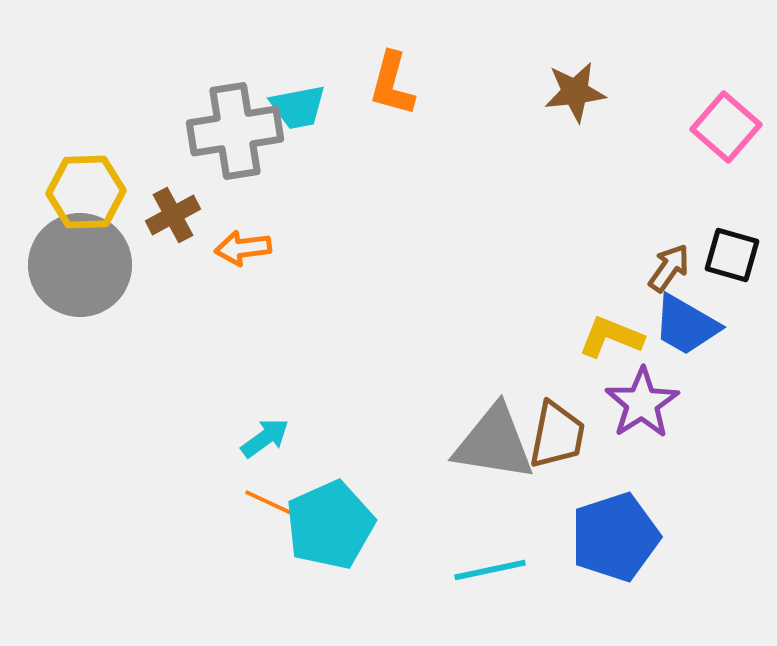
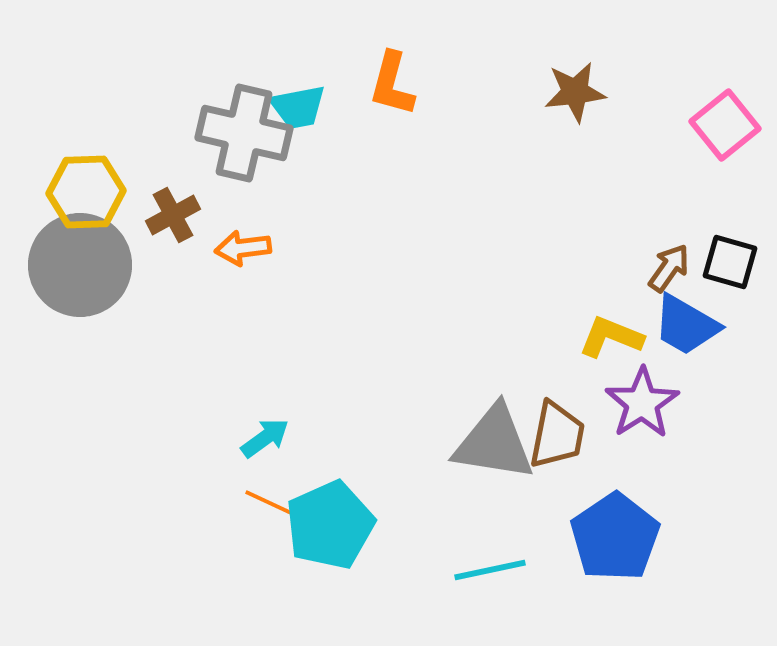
pink square: moved 1 px left, 2 px up; rotated 10 degrees clockwise
gray cross: moved 9 px right, 2 px down; rotated 22 degrees clockwise
black square: moved 2 px left, 7 px down
blue pentagon: rotated 16 degrees counterclockwise
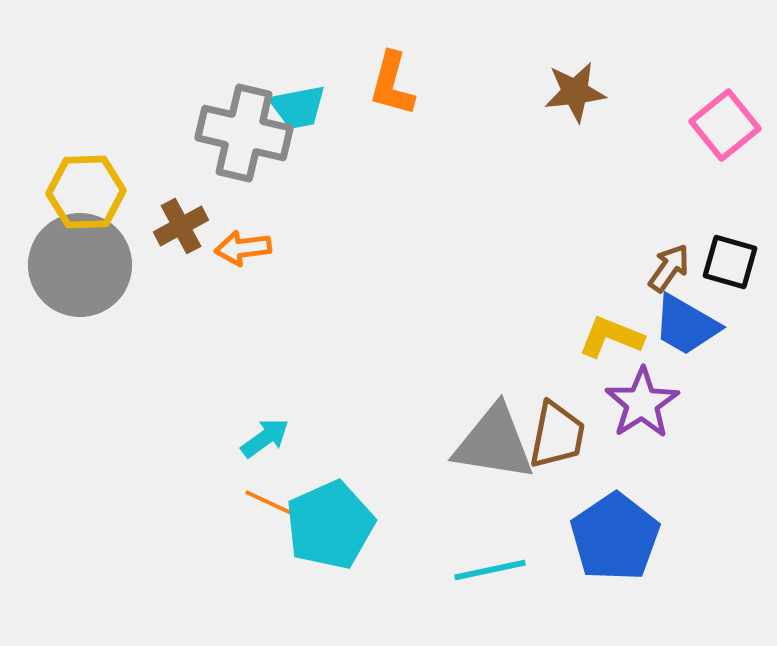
brown cross: moved 8 px right, 11 px down
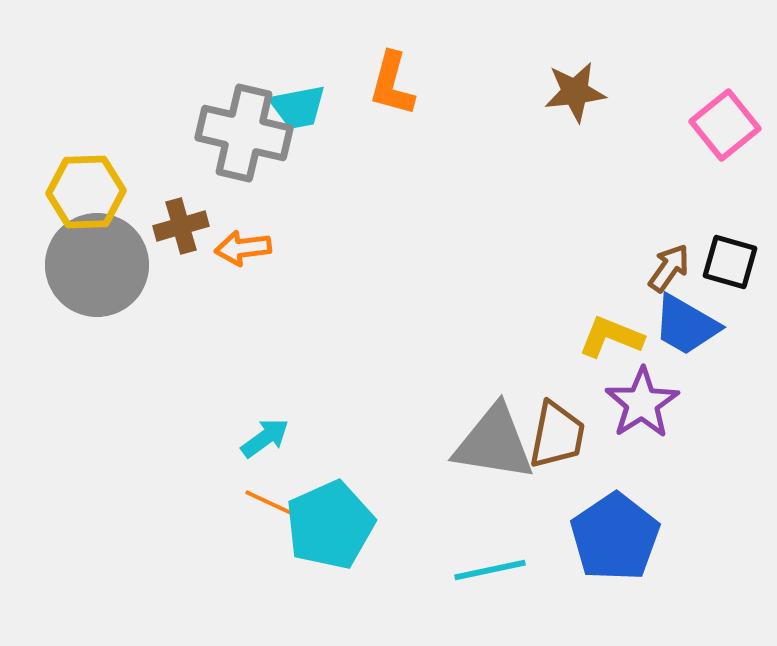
brown cross: rotated 12 degrees clockwise
gray circle: moved 17 px right
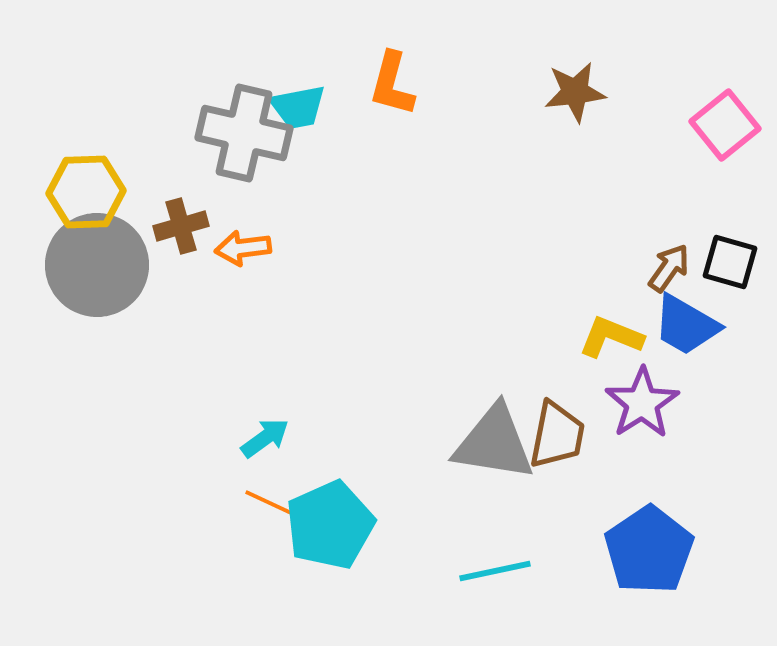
blue pentagon: moved 34 px right, 13 px down
cyan line: moved 5 px right, 1 px down
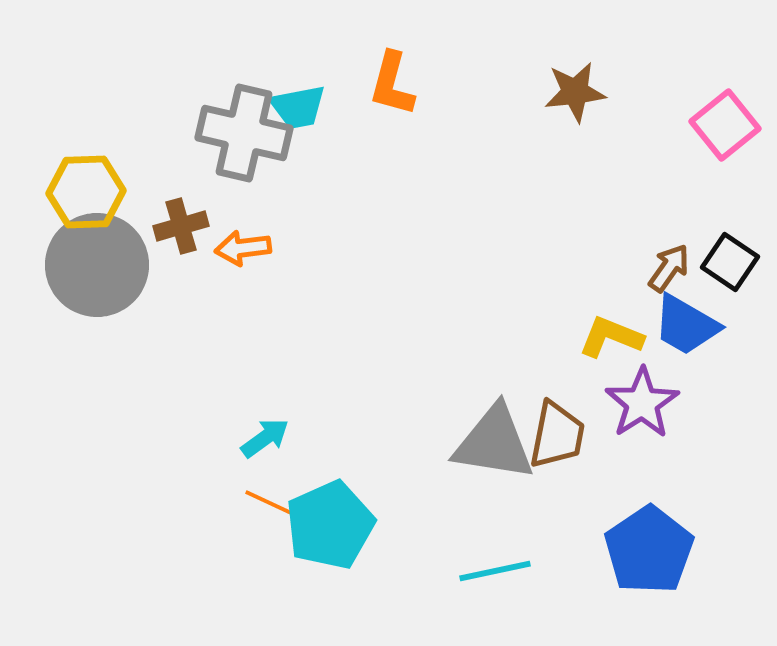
black square: rotated 18 degrees clockwise
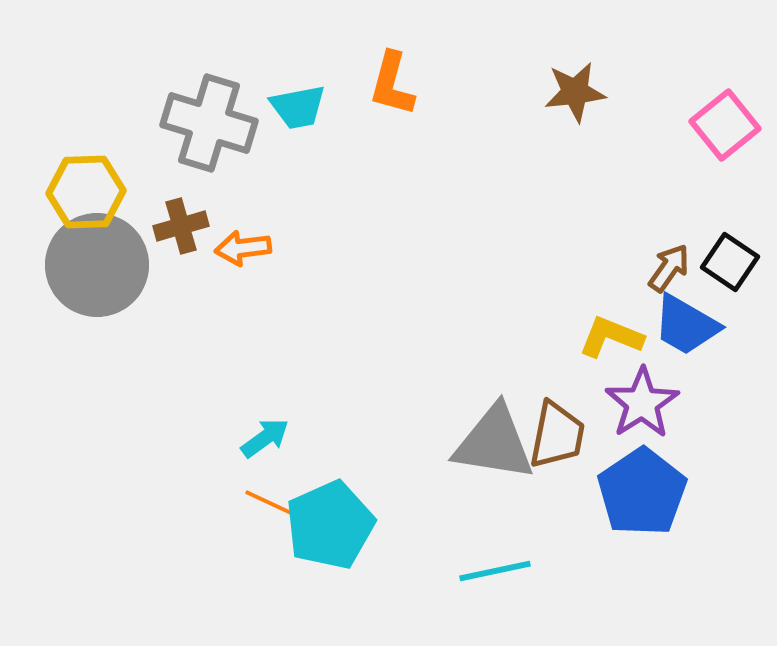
gray cross: moved 35 px left, 10 px up; rotated 4 degrees clockwise
blue pentagon: moved 7 px left, 58 px up
